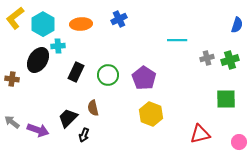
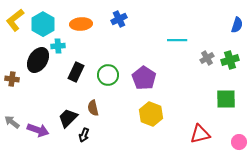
yellow L-shape: moved 2 px down
gray cross: rotated 16 degrees counterclockwise
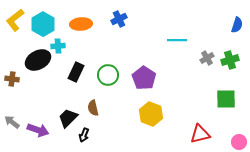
black ellipse: rotated 30 degrees clockwise
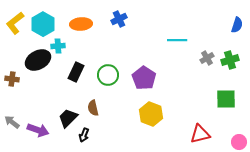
yellow L-shape: moved 3 px down
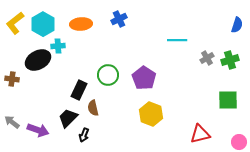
black rectangle: moved 3 px right, 18 px down
green square: moved 2 px right, 1 px down
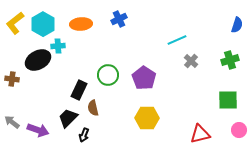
cyan line: rotated 24 degrees counterclockwise
gray cross: moved 16 px left, 3 px down; rotated 16 degrees counterclockwise
yellow hexagon: moved 4 px left, 4 px down; rotated 20 degrees counterclockwise
pink circle: moved 12 px up
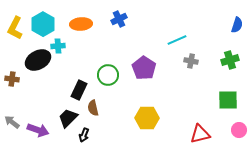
yellow L-shape: moved 5 px down; rotated 25 degrees counterclockwise
gray cross: rotated 32 degrees counterclockwise
purple pentagon: moved 10 px up
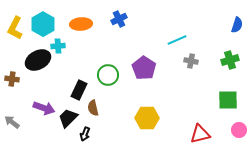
purple arrow: moved 6 px right, 22 px up
black arrow: moved 1 px right, 1 px up
